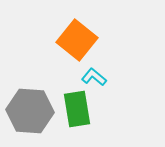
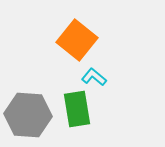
gray hexagon: moved 2 px left, 4 px down
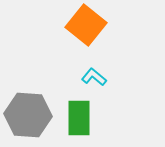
orange square: moved 9 px right, 15 px up
green rectangle: moved 2 px right, 9 px down; rotated 9 degrees clockwise
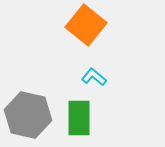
gray hexagon: rotated 9 degrees clockwise
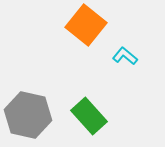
cyan L-shape: moved 31 px right, 21 px up
green rectangle: moved 10 px right, 2 px up; rotated 42 degrees counterclockwise
